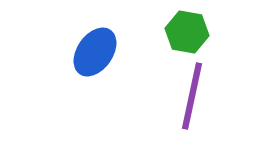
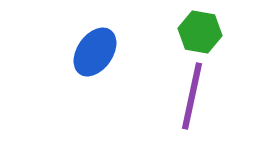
green hexagon: moved 13 px right
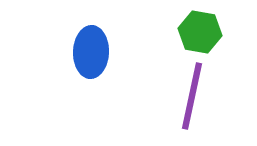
blue ellipse: moved 4 px left; rotated 33 degrees counterclockwise
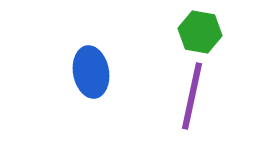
blue ellipse: moved 20 px down; rotated 12 degrees counterclockwise
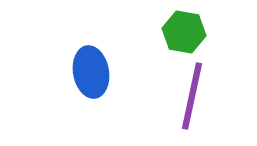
green hexagon: moved 16 px left
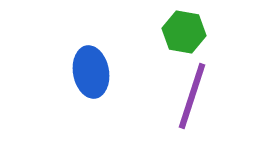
purple line: rotated 6 degrees clockwise
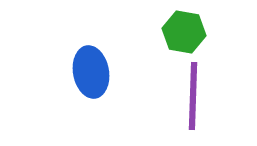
purple line: moved 1 px right; rotated 16 degrees counterclockwise
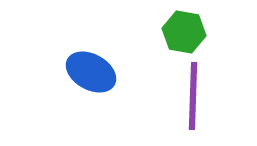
blue ellipse: rotated 51 degrees counterclockwise
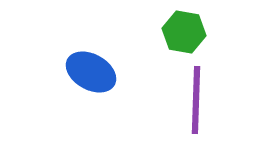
purple line: moved 3 px right, 4 px down
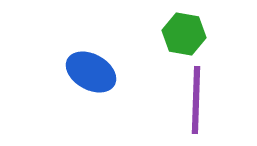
green hexagon: moved 2 px down
